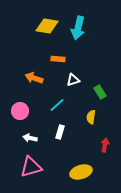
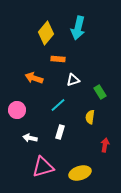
yellow diamond: moved 1 px left, 7 px down; rotated 60 degrees counterclockwise
cyan line: moved 1 px right
pink circle: moved 3 px left, 1 px up
yellow semicircle: moved 1 px left
pink triangle: moved 12 px right
yellow ellipse: moved 1 px left, 1 px down
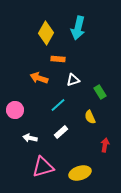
yellow diamond: rotated 10 degrees counterclockwise
orange arrow: moved 5 px right
pink circle: moved 2 px left
yellow semicircle: rotated 32 degrees counterclockwise
white rectangle: moved 1 px right; rotated 32 degrees clockwise
